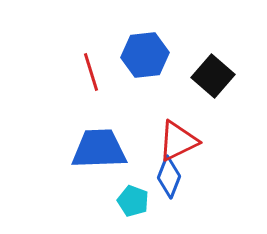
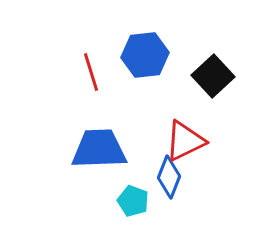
black square: rotated 6 degrees clockwise
red triangle: moved 7 px right
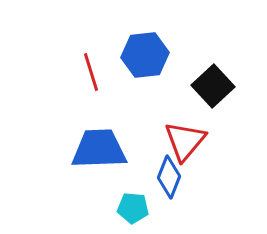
black square: moved 10 px down
red triangle: rotated 24 degrees counterclockwise
cyan pentagon: moved 7 px down; rotated 16 degrees counterclockwise
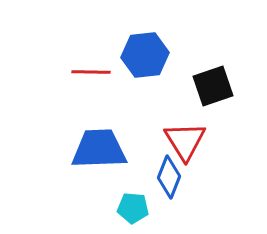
red line: rotated 72 degrees counterclockwise
black square: rotated 24 degrees clockwise
red triangle: rotated 12 degrees counterclockwise
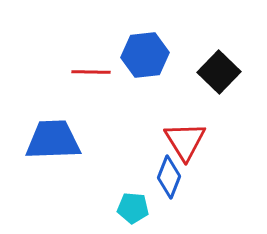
black square: moved 6 px right, 14 px up; rotated 27 degrees counterclockwise
blue trapezoid: moved 46 px left, 9 px up
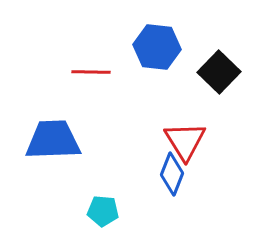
blue hexagon: moved 12 px right, 8 px up; rotated 12 degrees clockwise
blue diamond: moved 3 px right, 3 px up
cyan pentagon: moved 30 px left, 3 px down
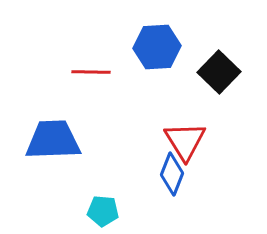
blue hexagon: rotated 9 degrees counterclockwise
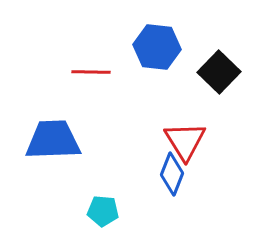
blue hexagon: rotated 9 degrees clockwise
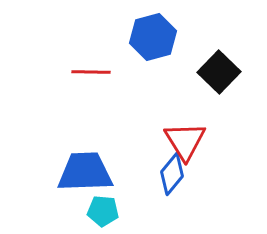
blue hexagon: moved 4 px left, 10 px up; rotated 21 degrees counterclockwise
blue trapezoid: moved 32 px right, 32 px down
blue diamond: rotated 18 degrees clockwise
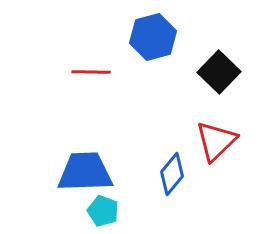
red triangle: moved 31 px right; rotated 18 degrees clockwise
cyan pentagon: rotated 16 degrees clockwise
